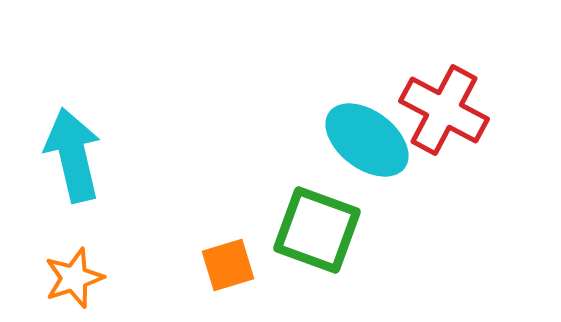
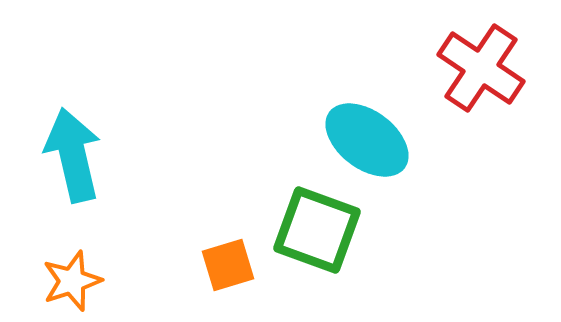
red cross: moved 37 px right, 42 px up; rotated 6 degrees clockwise
orange star: moved 2 px left, 3 px down
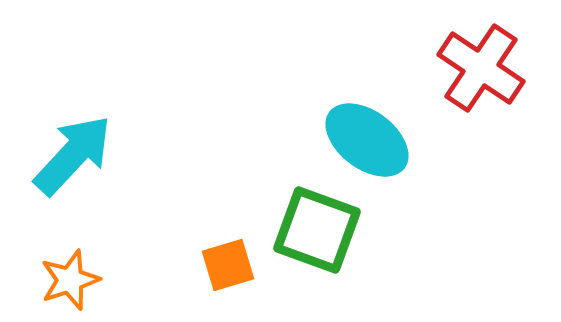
cyan arrow: rotated 56 degrees clockwise
orange star: moved 2 px left, 1 px up
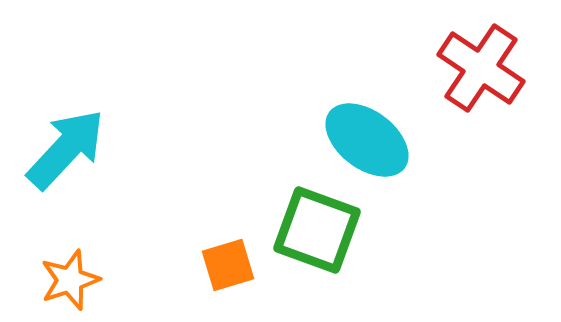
cyan arrow: moved 7 px left, 6 px up
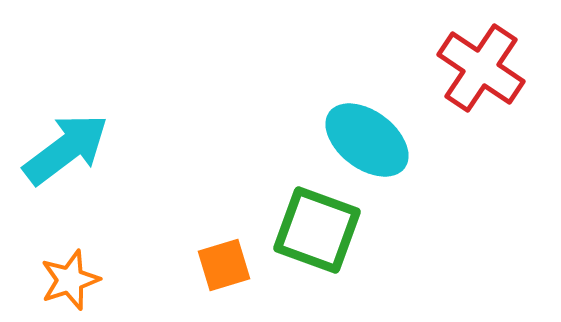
cyan arrow: rotated 10 degrees clockwise
orange square: moved 4 px left
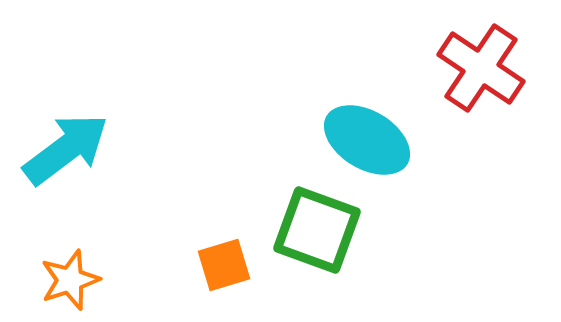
cyan ellipse: rotated 6 degrees counterclockwise
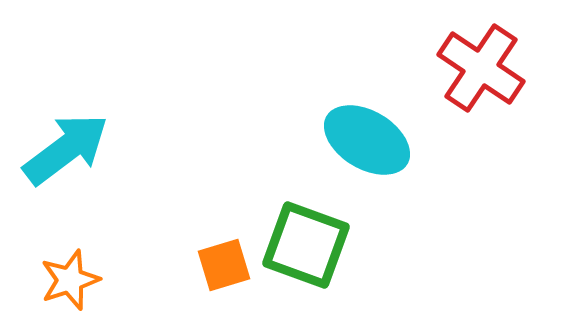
green square: moved 11 px left, 15 px down
